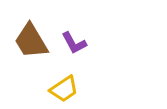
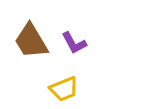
yellow trapezoid: rotated 12 degrees clockwise
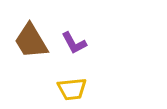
yellow trapezoid: moved 8 px right; rotated 16 degrees clockwise
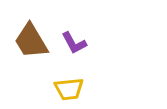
yellow trapezoid: moved 3 px left
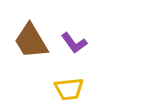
purple L-shape: rotated 8 degrees counterclockwise
